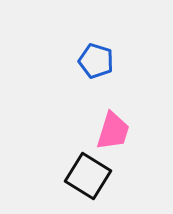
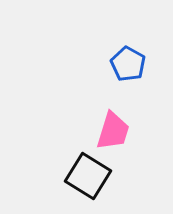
blue pentagon: moved 32 px right, 3 px down; rotated 12 degrees clockwise
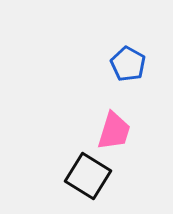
pink trapezoid: moved 1 px right
